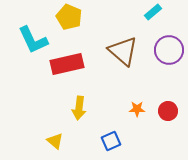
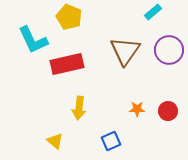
brown triangle: moved 2 px right; rotated 24 degrees clockwise
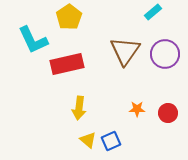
yellow pentagon: rotated 15 degrees clockwise
purple circle: moved 4 px left, 4 px down
red circle: moved 2 px down
yellow triangle: moved 33 px right, 1 px up
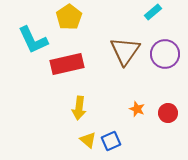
orange star: rotated 21 degrees clockwise
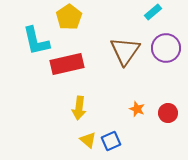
cyan L-shape: moved 3 px right, 1 px down; rotated 12 degrees clockwise
purple circle: moved 1 px right, 6 px up
